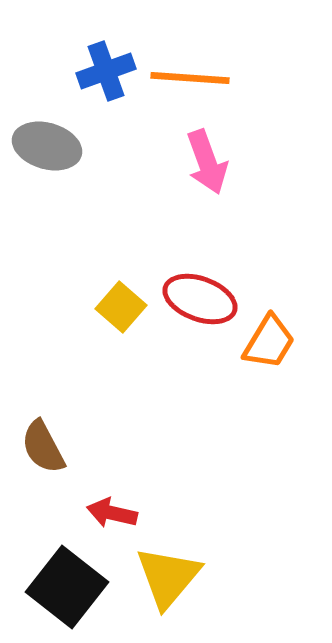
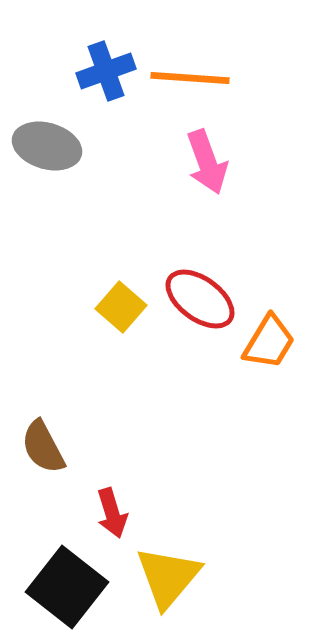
red ellipse: rotated 16 degrees clockwise
red arrow: rotated 120 degrees counterclockwise
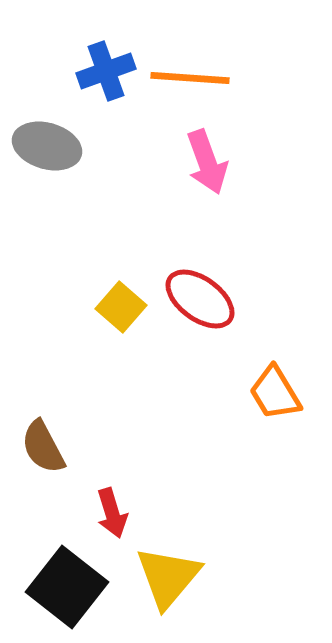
orange trapezoid: moved 6 px right, 51 px down; rotated 118 degrees clockwise
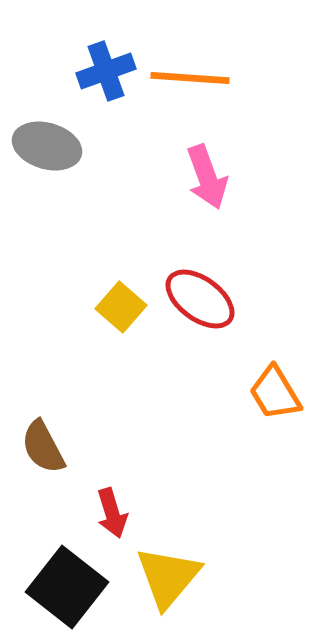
pink arrow: moved 15 px down
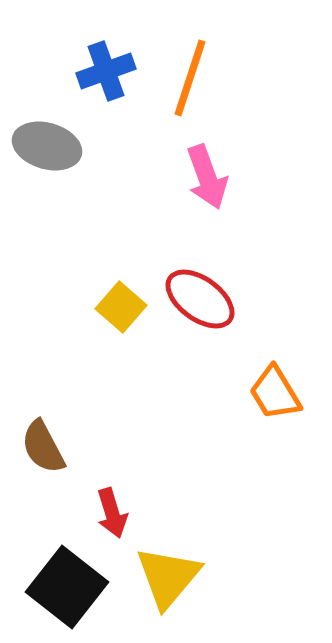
orange line: rotated 76 degrees counterclockwise
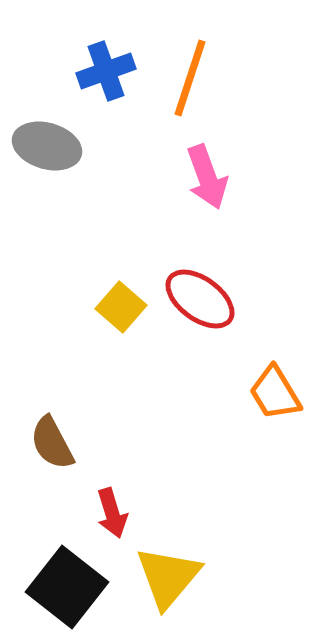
brown semicircle: moved 9 px right, 4 px up
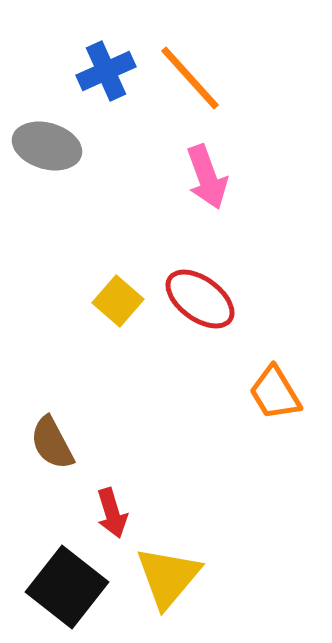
blue cross: rotated 4 degrees counterclockwise
orange line: rotated 60 degrees counterclockwise
yellow square: moved 3 px left, 6 px up
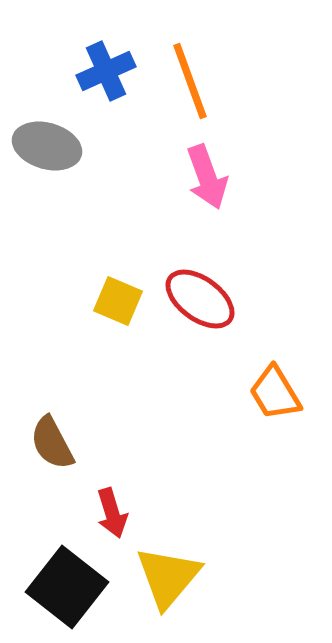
orange line: moved 3 px down; rotated 22 degrees clockwise
yellow square: rotated 18 degrees counterclockwise
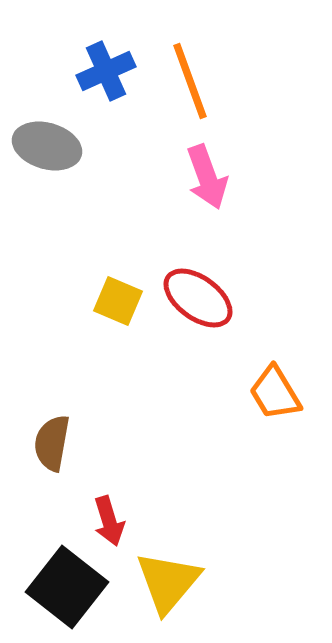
red ellipse: moved 2 px left, 1 px up
brown semicircle: rotated 38 degrees clockwise
red arrow: moved 3 px left, 8 px down
yellow triangle: moved 5 px down
